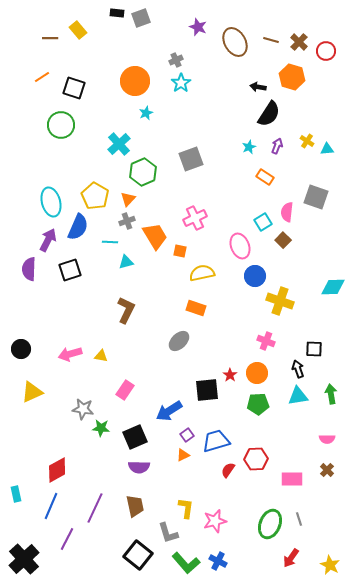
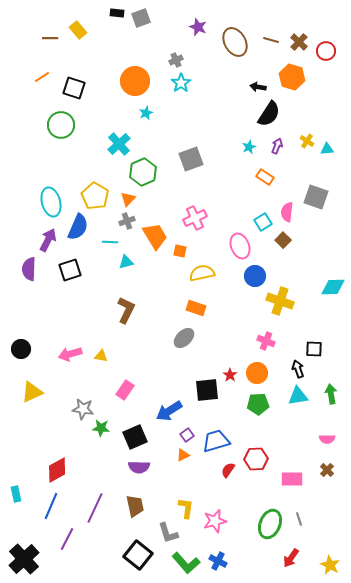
gray ellipse at (179, 341): moved 5 px right, 3 px up
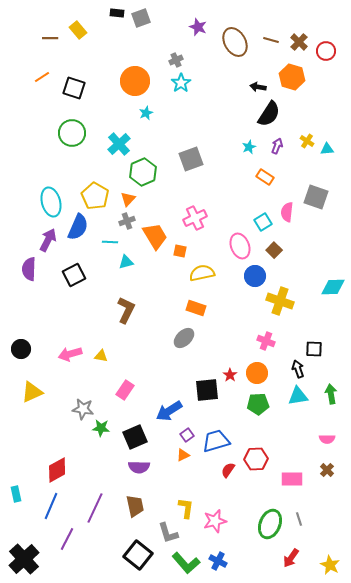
green circle at (61, 125): moved 11 px right, 8 px down
brown square at (283, 240): moved 9 px left, 10 px down
black square at (70, 270): moved 4 px right, 5 px down; rotated 10 degrees counterclockwise
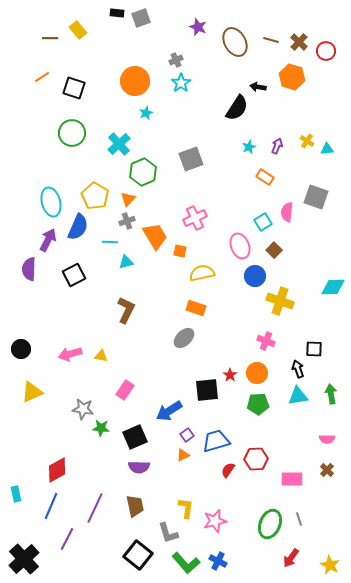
black semicircle at (269, 114): moved 32 px left, 6 px up
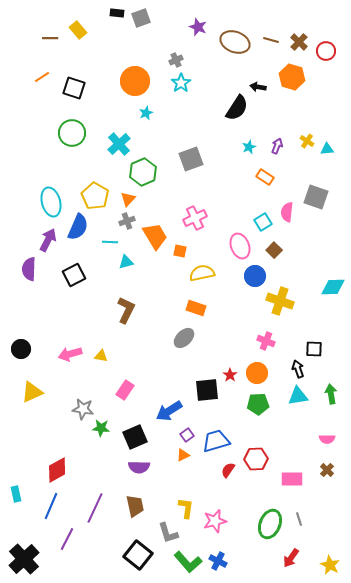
brown ellipse at (235, 42): rotated 40 degrees counterclockwise
green L-shape at (186, 563): moved 2 px right, 1 px up
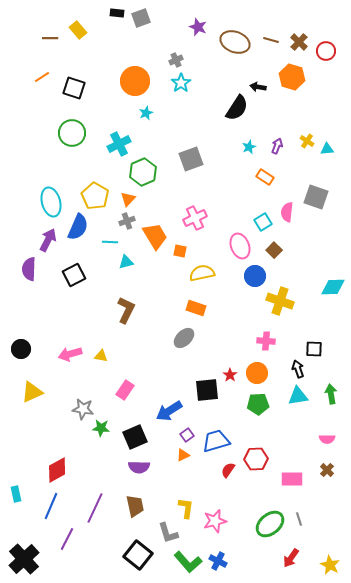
cyan cross at (119, 144): rotated 15 degrees clockwise
pink cross at (266, 341): rotated 18 degrees counterclockwise
green ellipse at (270, 524): rotated 28 degrees clockwise
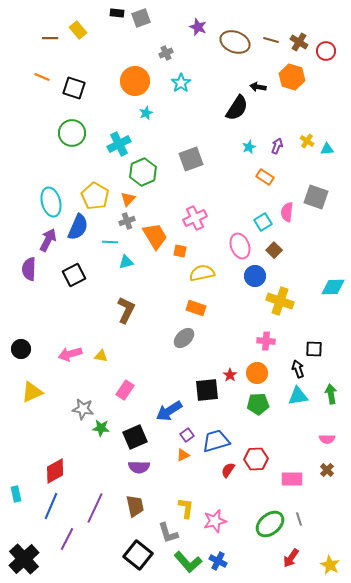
brown cross at (299, 42): rotated 12 degrees counterclockwise
gray cross at (176, 60): moved 10 px left, 7 px up
orange line at (42, 77): rotated 56 degrees clockwise
red diamond at (57, 470): moved 2 px left, 1 px down
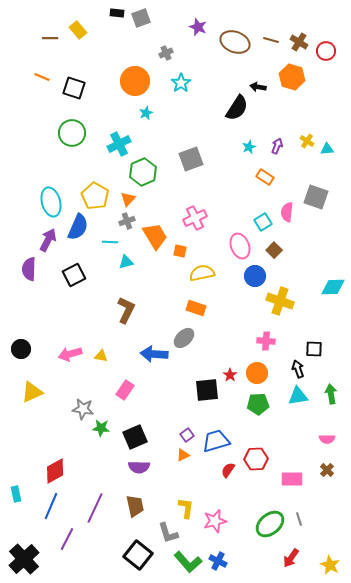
blue arrow at (169, 411): moved 15 px left, 57 px up; rotated 36 degrees clockwise
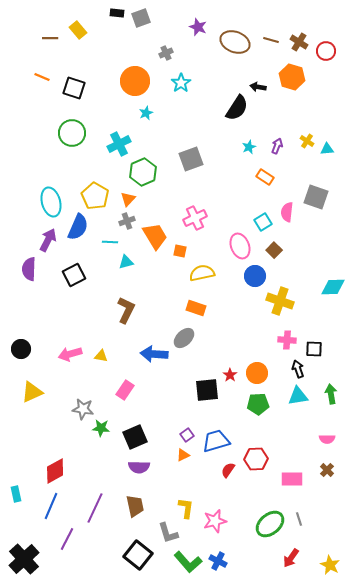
pink cross at (266, 341): moved 21 px right, 1 px up
